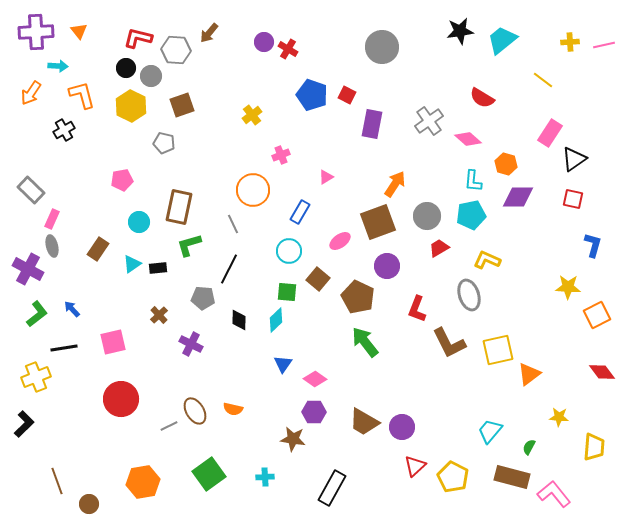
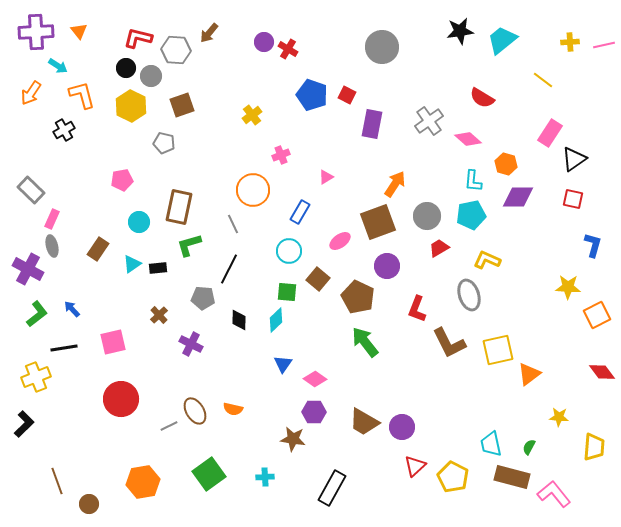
cyan arrow at (58, 66): rotated 30 degrees clockwise
cyan trapezoid at (490, 431): moved 1 px right, 13 px down; rotated 52 degrees counterclockwise
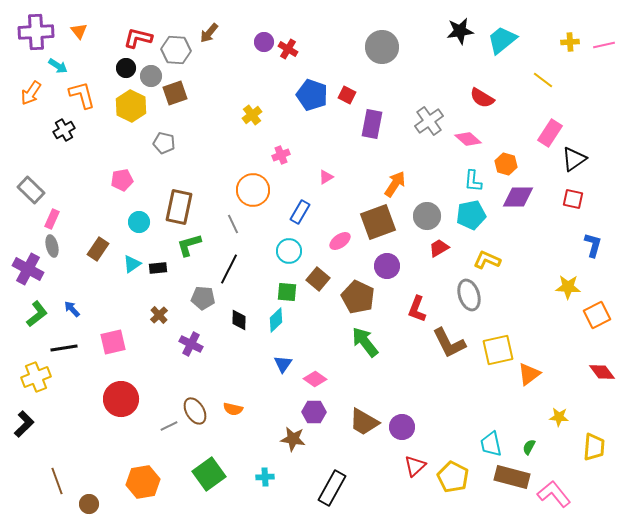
brown square at (182, 105): moved 7 px left, 12 px up
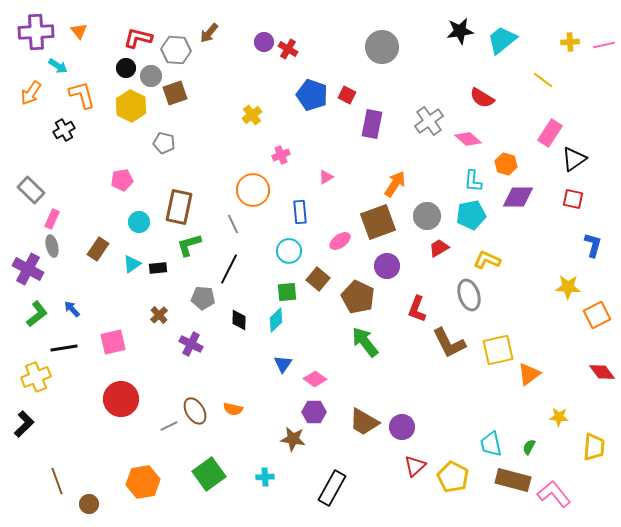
blue rectangle at (300, 212): rotated 35 degrees counterclockwise
green square at (287, 292): rotated 10 degrees counterclockwise
brown rectangle at (512, 477): moved 1 px right, 3 px down
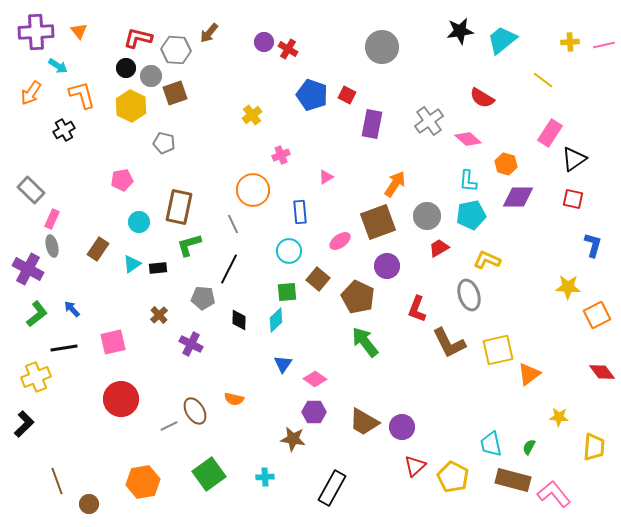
cyan L-shape at (473, 181): moved 5 px left
orange semicircle at (233, 409): moved 1 px right, 10 px up
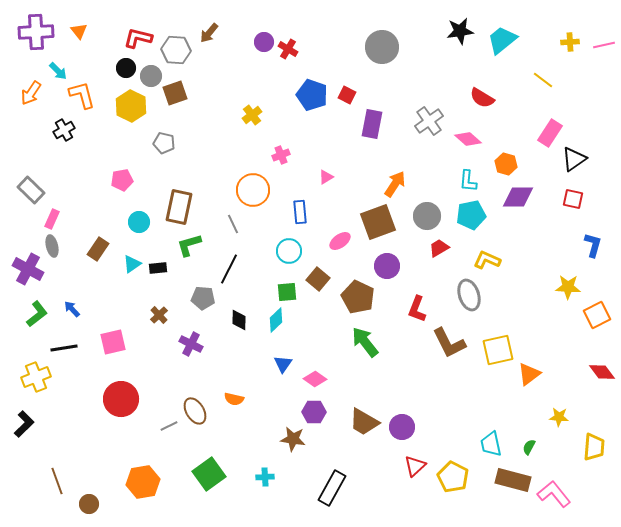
cyan arrow at (58, 66): moved 5 px down; rotated 12 degrees clockwise
